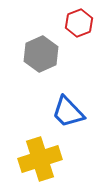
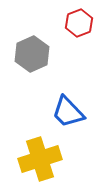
gray hexagon: moved 9 px left
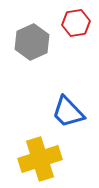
red hexagon: moved 3 px left; rotated 12 degrees clockwise
gray hexagon: moved 12 px up
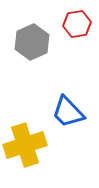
red hexagon: moved 1 px right, 1 px down
yellow cross: moved 15 px left, 14 px up
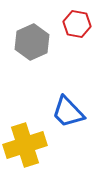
red hexagon: rotated 20 degrees clockwise
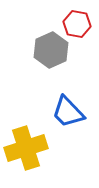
gray hexagon: moved 19 px right, 8 px down
yellow cross: moved 1 px right, 3 px down
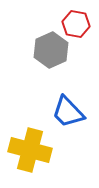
red hexagon: moved 1 px left
yellow cross: moved 4 px right, 2 px down; rotated 33 degrees clockwise
